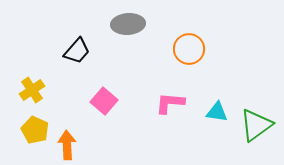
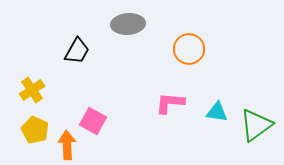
black trapezoid: rotated 12 degrees counterclockwise
pink square: moved 11 px left, 20 px down; rotated 12 degrees counterclockwise
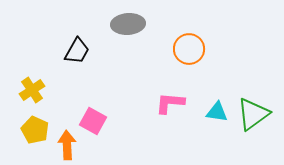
green triangle: moved 3 px left, 11 px up
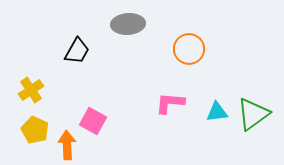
yellow cross: moved 1 px left
cyan triangle: rotated 15 degrees counterclockwise
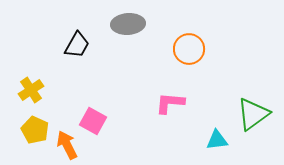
black trapezoid: moved 6 px up
cyan triangle: moved 28 px down
orange arrow: rotated 24 degrees counterclockwise
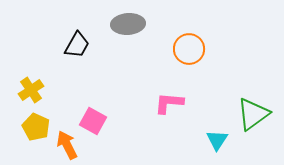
pink L-shape: moved 1 px left
yellow pentagon: moved 1 px right, 3 px up
cyan triangle: rotated 50 degrees counterclockwise
